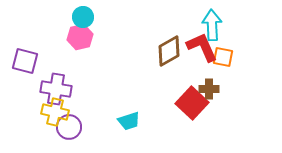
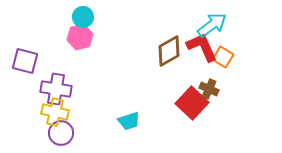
cyan arrow: rotated 56 degrees clockwise
orange square: rotated 20 degrees clockwise
brown cross: rotated 24 degrees clockwise
purple circle: moved 8 px left, 6 px down
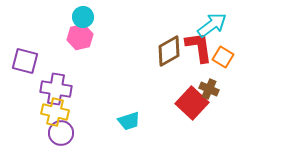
red L-shape: moved 3 px left; rotated 16 degrees clockwise
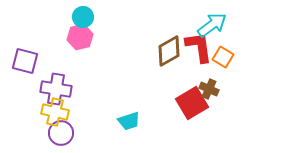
red square: rotated 16 degrees clockwise
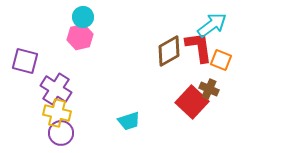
orange square: moved 2 px left, 3 px down; rotated 10 degrees counterclockwise
purple cross: rotated 24 degrees clockwise
red square: moved 1 px up; rotated 16 degrees counterclockwise
yellow cross: moved 2 px right, 1 px down
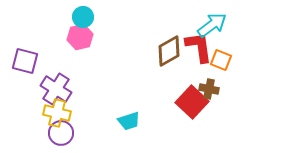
brown cross: rotated 12 degrees counterclockwise
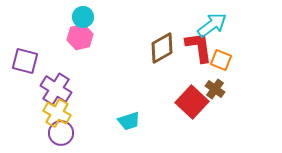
brown diamond: moved 7 px left, 3 px up
brown cross: moved 6 px right; rotated 24 degrees clockwise
yellow cross: rotated 16 degrees clockwise
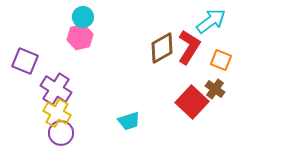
cyan arrow: moved 1 px left, 4 px up
red L-shape: moved 10 px left; rotated 40 degrees clockwise
purple square: rotated 8 degrees clockwise
